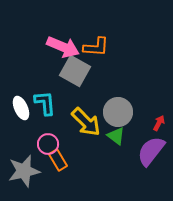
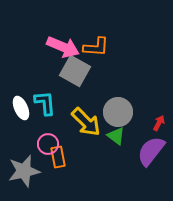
orange rectangle: moved 3 px up; rotated 20 degrees clockwise
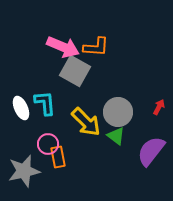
red arrow: moved 16 px up
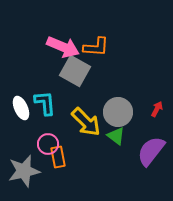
red arrow: moved 2 px left, 2 px down
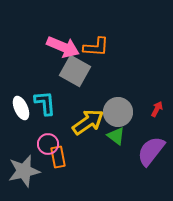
yellow arrow: moved 2 px right; rotated 80 degrees counterclockwise
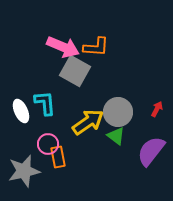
white ellipse: moved 3 px down
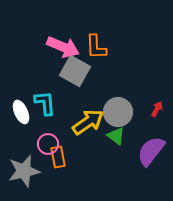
orange L-shape: rotated 84 degrees clockwise
white ellipse: moved 1 px down
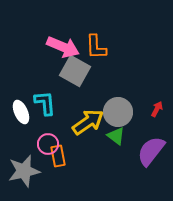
orange rectangle: moved 1 px up
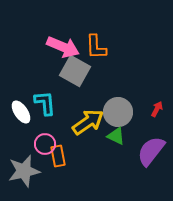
white ellipse: rotated 10 degrees counterclockwise
green triangle: rotated 12 degrees counterclockwise
pink circle: moved 3 px left
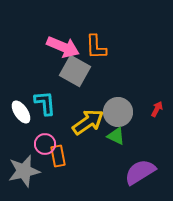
purple semicircle: moved 11 px left, 21 px down; rotated 20 degrees clockwise
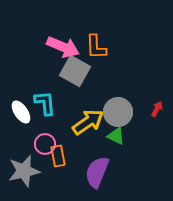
purple semicircle: moved 43 px left; rotated 36 degrees counterclockwise
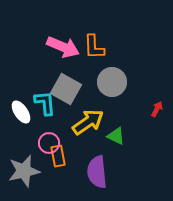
orange L-shape: moved 2 px left
gray square: moved 9 px left, 18 px down
gray circle: moved 6 px left, 30 px up
pink circle: moved 4 px right, 1 px up
purple semicircle: rotated 28 degrees counterclockwise
